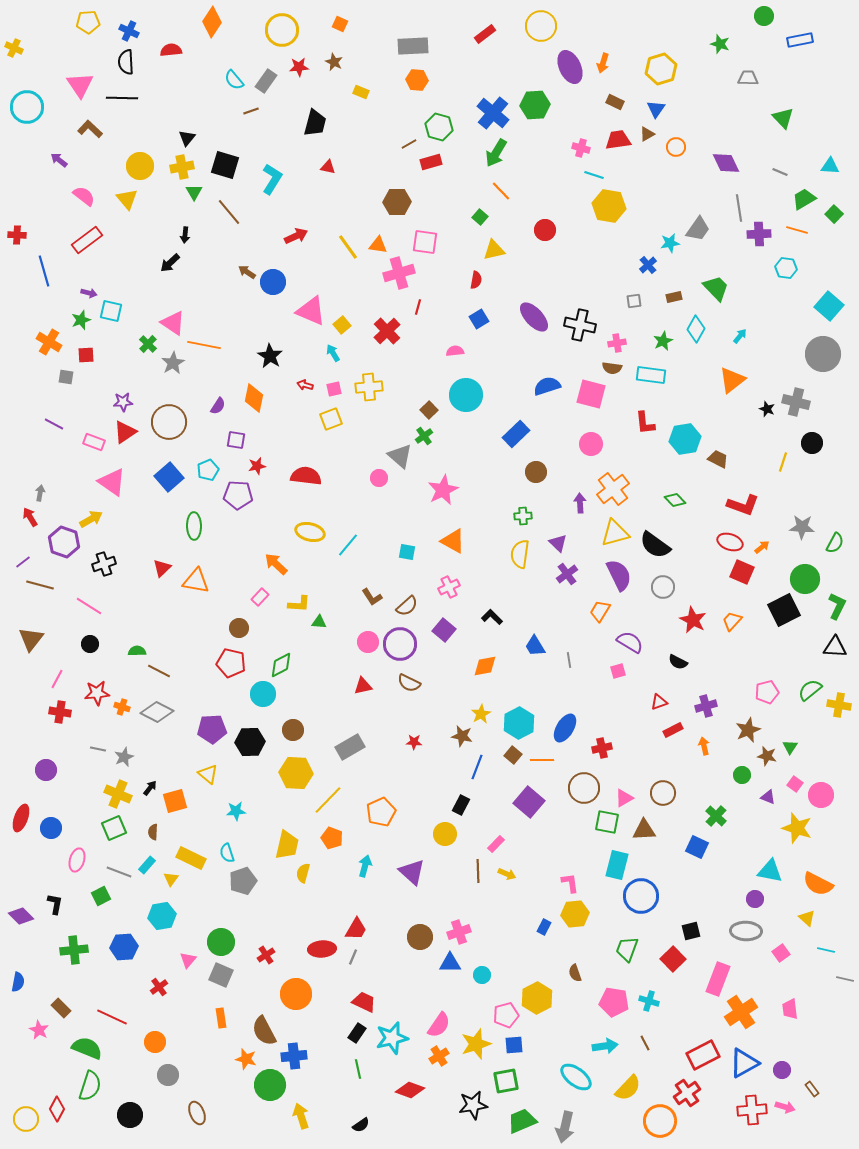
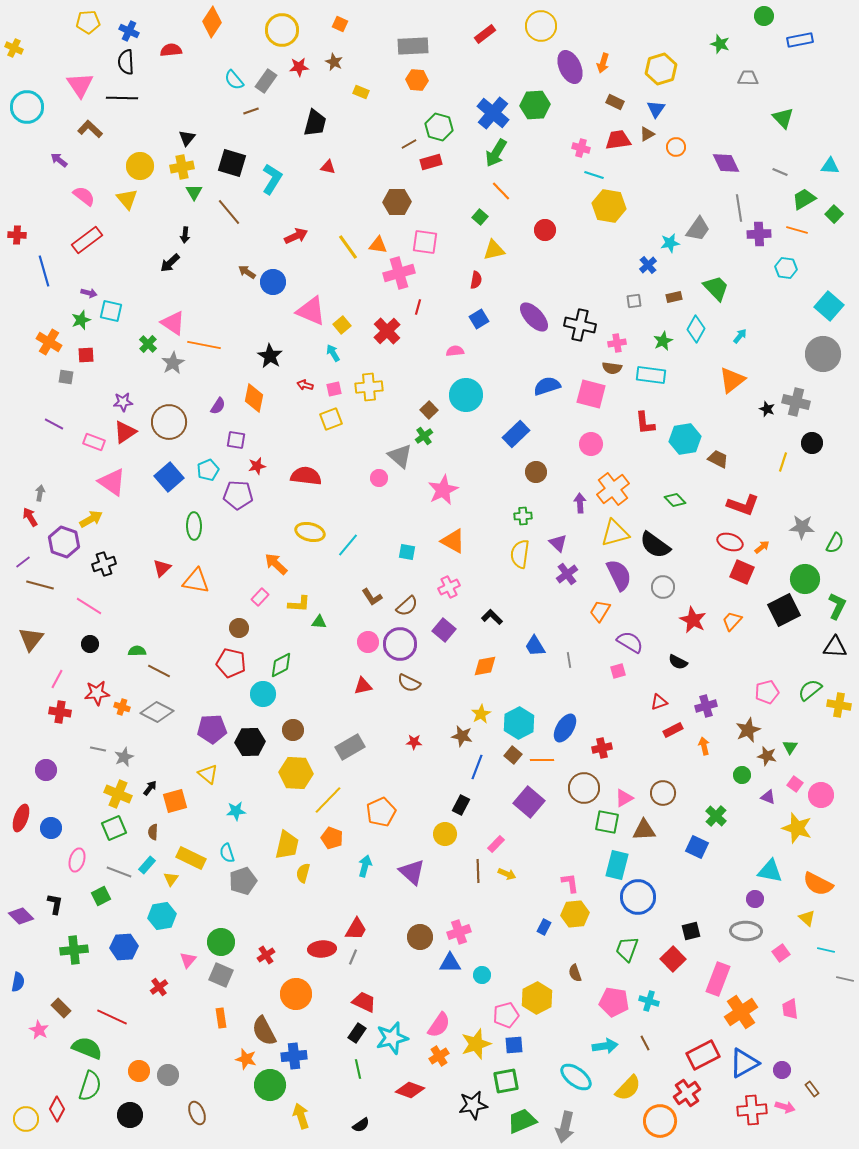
black square at (225, 165): moved 7 px right, 2 px up
blue circle at (641, 896): moved 3 px left, 1 px down
orange circle at (155, 1042): moved 16 px left, 29 px down
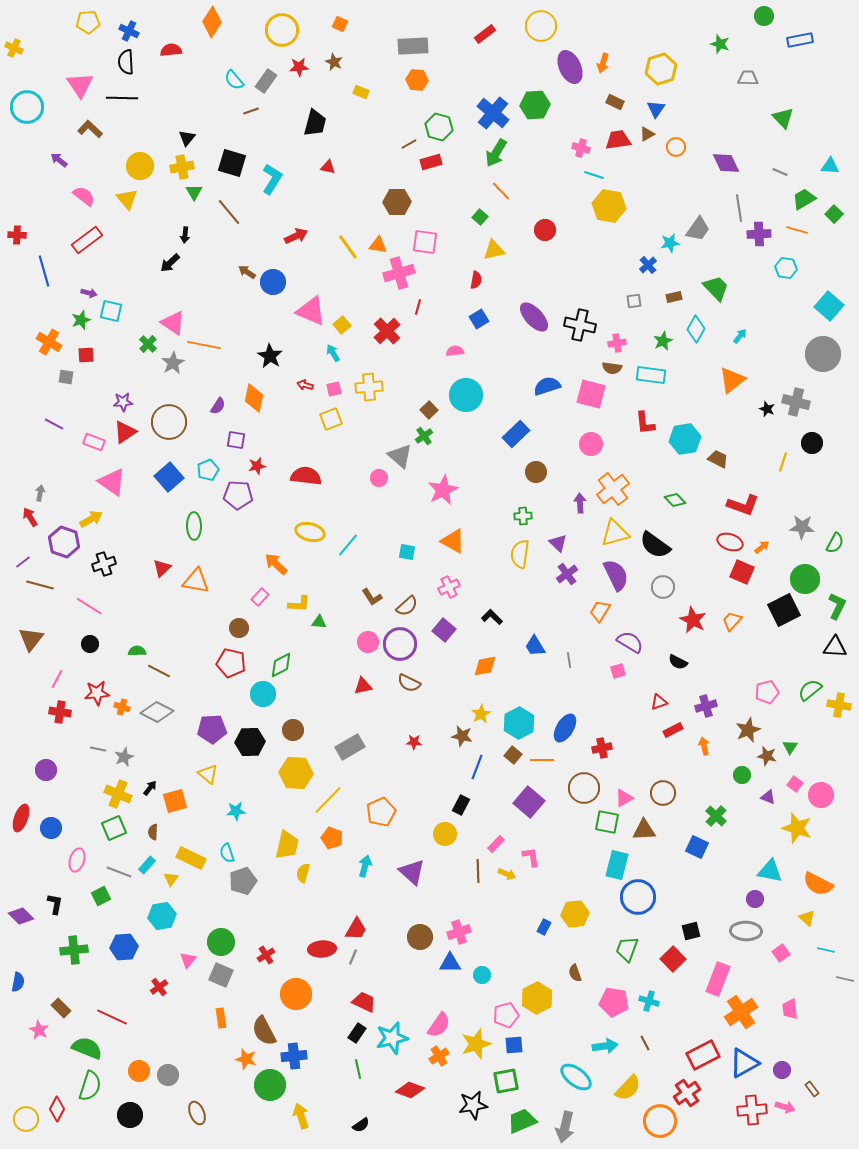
purple semicircle at (619, 575): moved 3 px left
pink L-shape at (570, 883): moved 39 px left, 26 px up
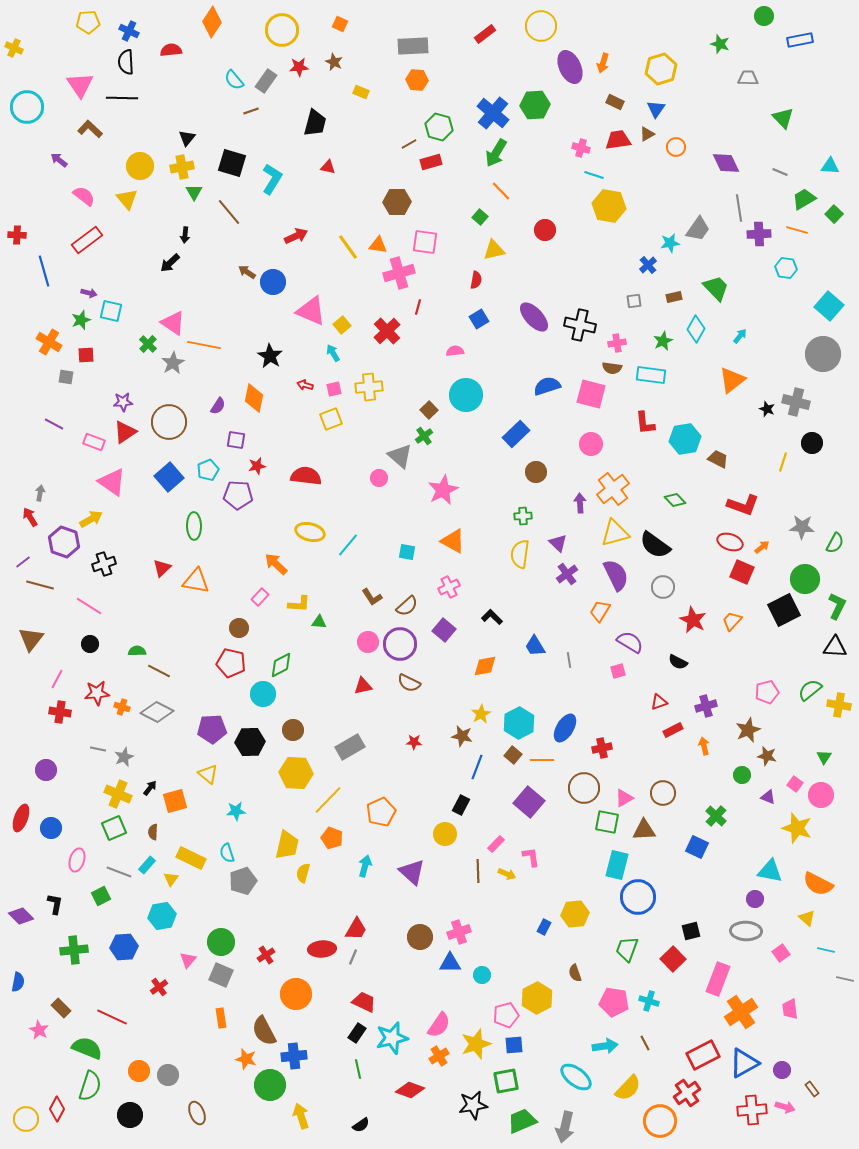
green triangle at (790, 747): moved 34 px right, 10 px down
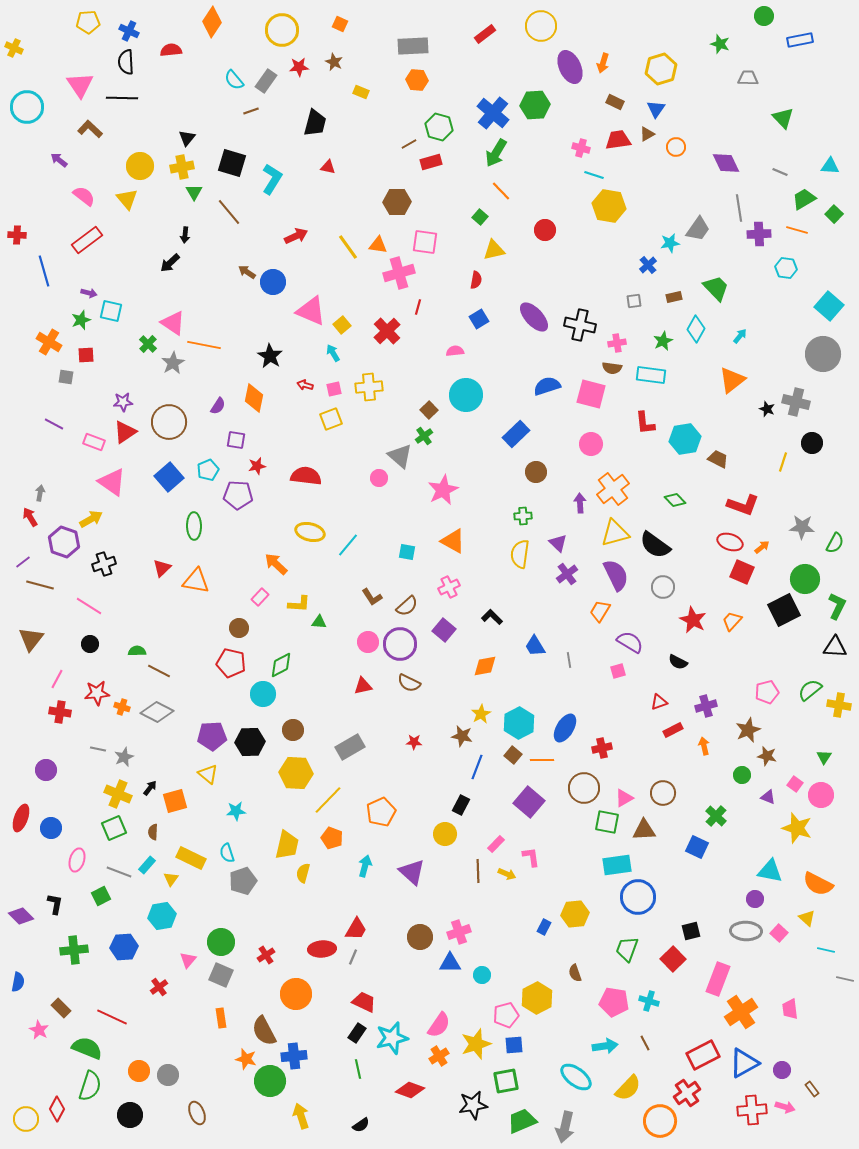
purple pentagon at (212, 729): moved 7 px down
cyan rectangle at (617, 865): rotated 68 degrees clockwise
pink square at (781, 953): moved 2 px left, 20 px up; rotated 12 degrees counterclockwise
green circle at (270, 1085): moved 4 px up
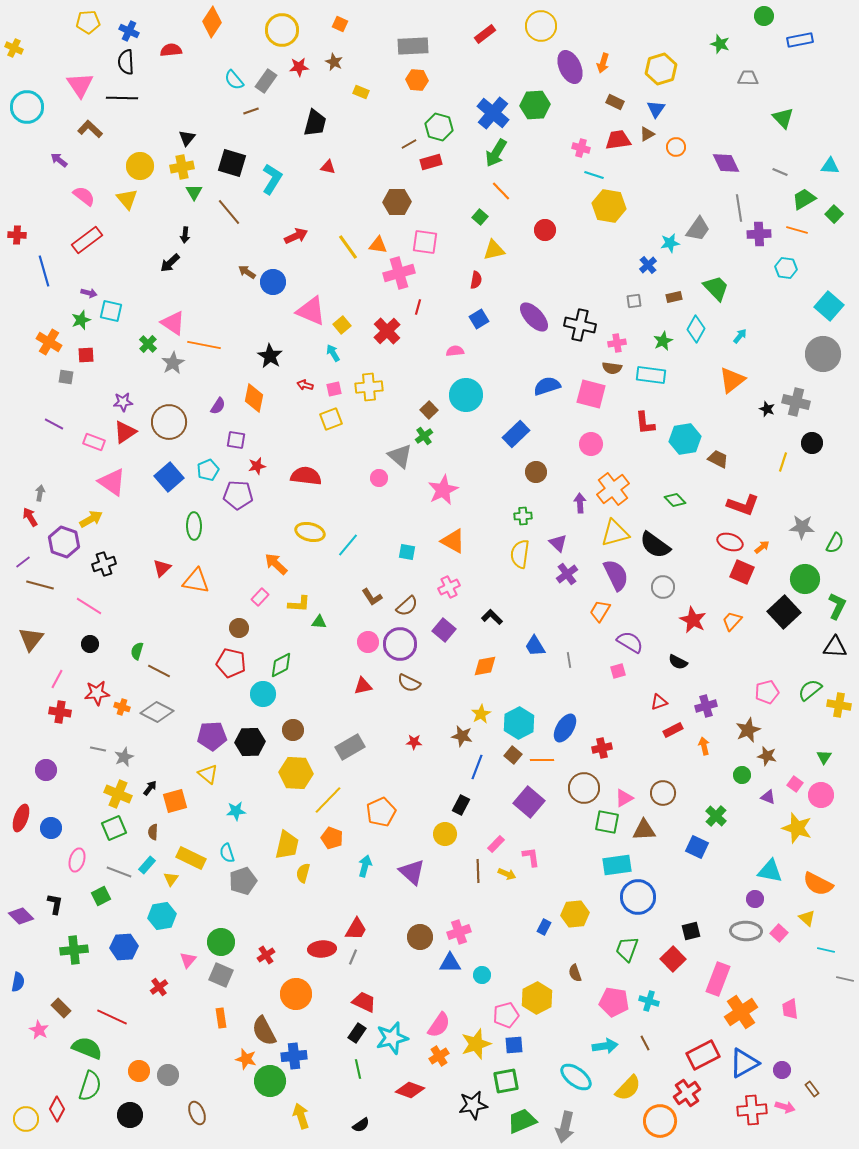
black square at (784, 610): moved 2 px down; rotated 16 degrees counterclockwise
green semicircle at (137, 651): rotated 72 degrees counterclockwise
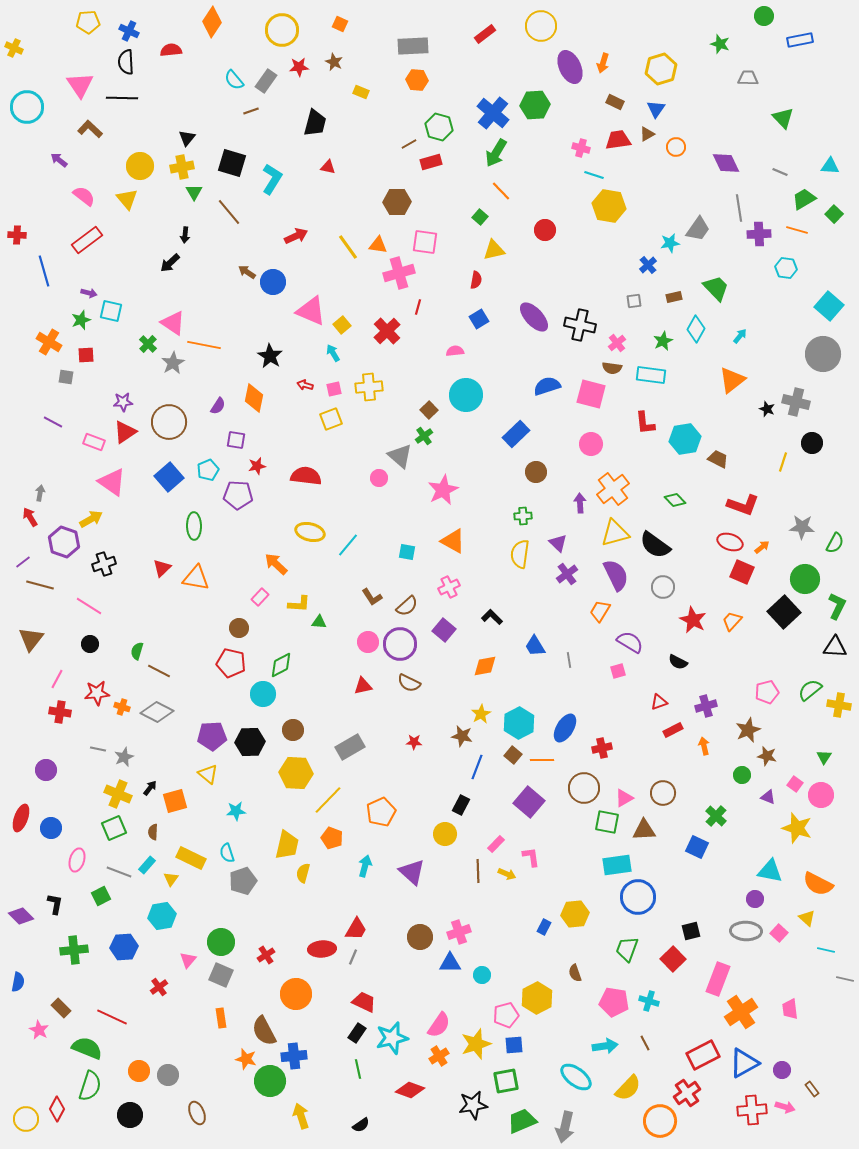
pink cross at (617, 343): rotated 30 degrees counterclockwise
purple line at (54, 424): moved 1 px left, 2 px up
orange triangle at (196, 581): moved 3 px up
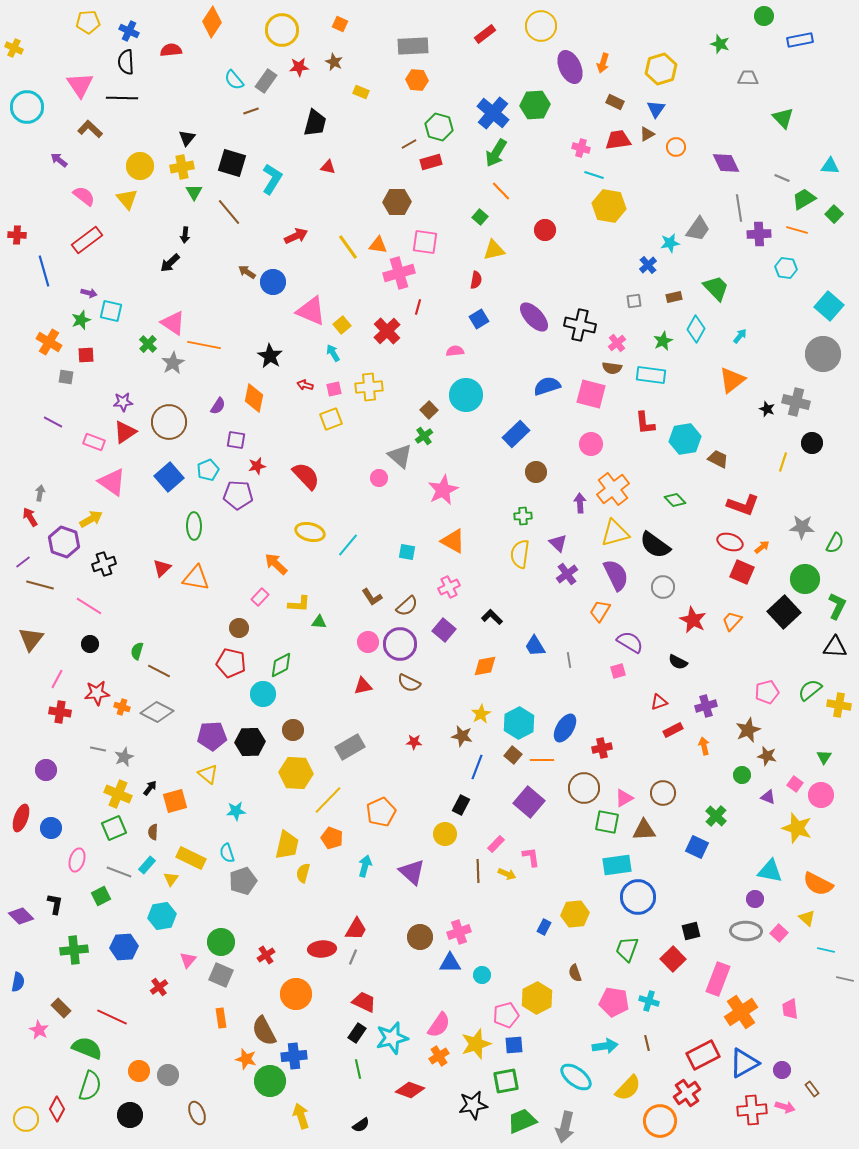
gray line at (780, 172): moved 2 px right, 6 px down
red semicircle at (306, 476): rotated 40 degrees clockwise
brown line at (645, 1043): moved 2 px right; rotated 14 degrees clockwise
